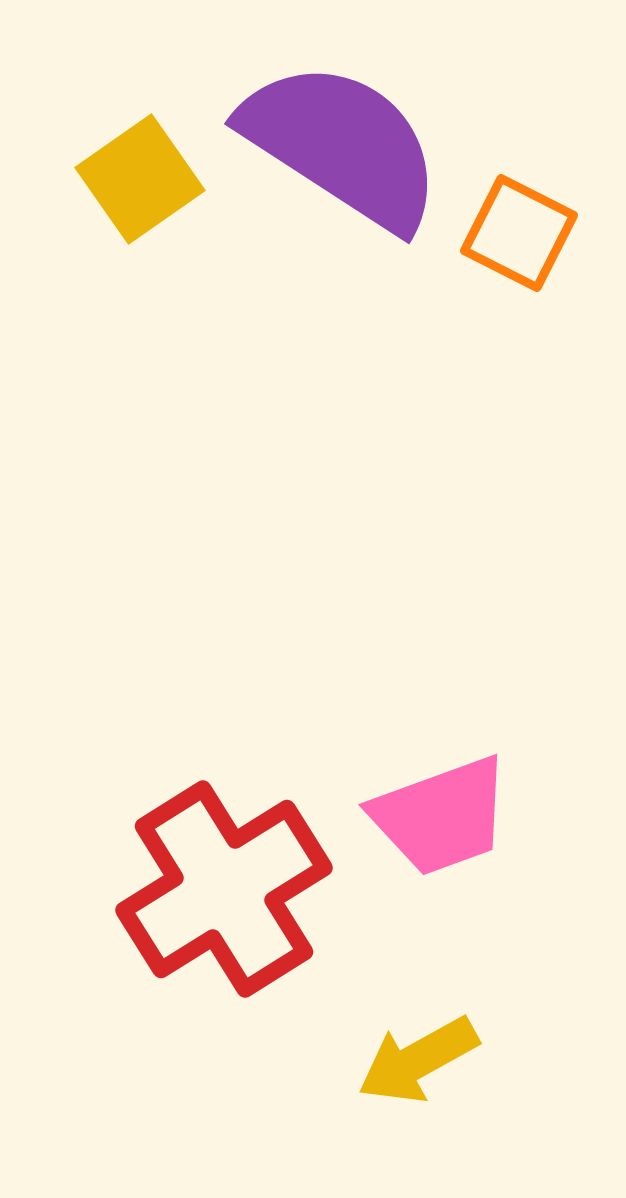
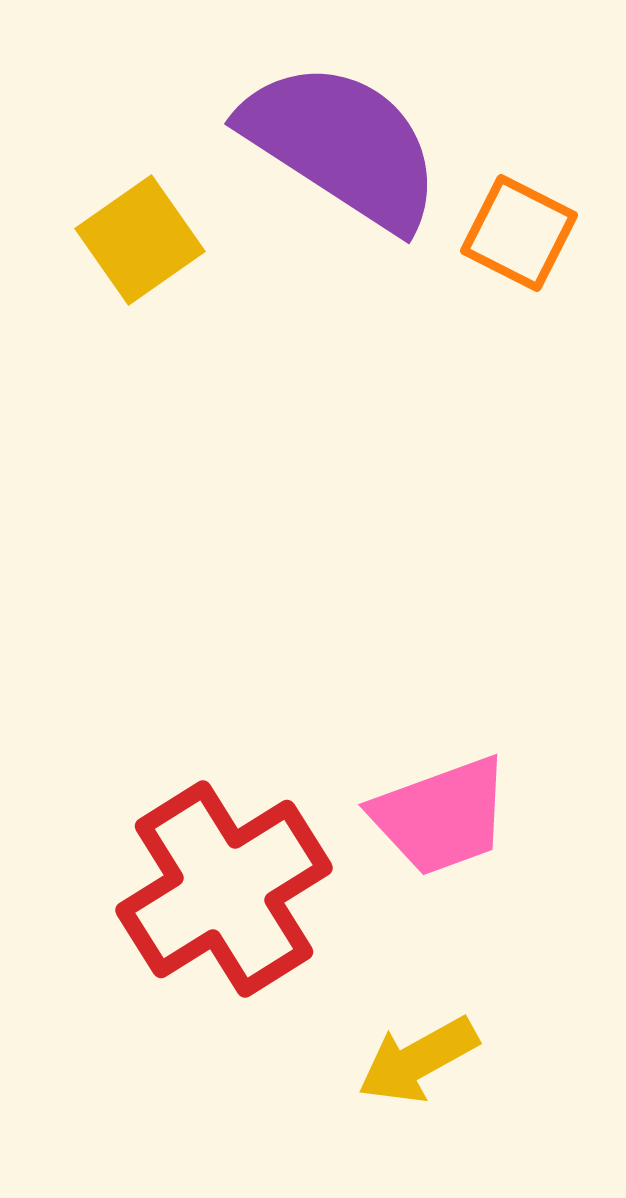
yellow square: moved 61 px down
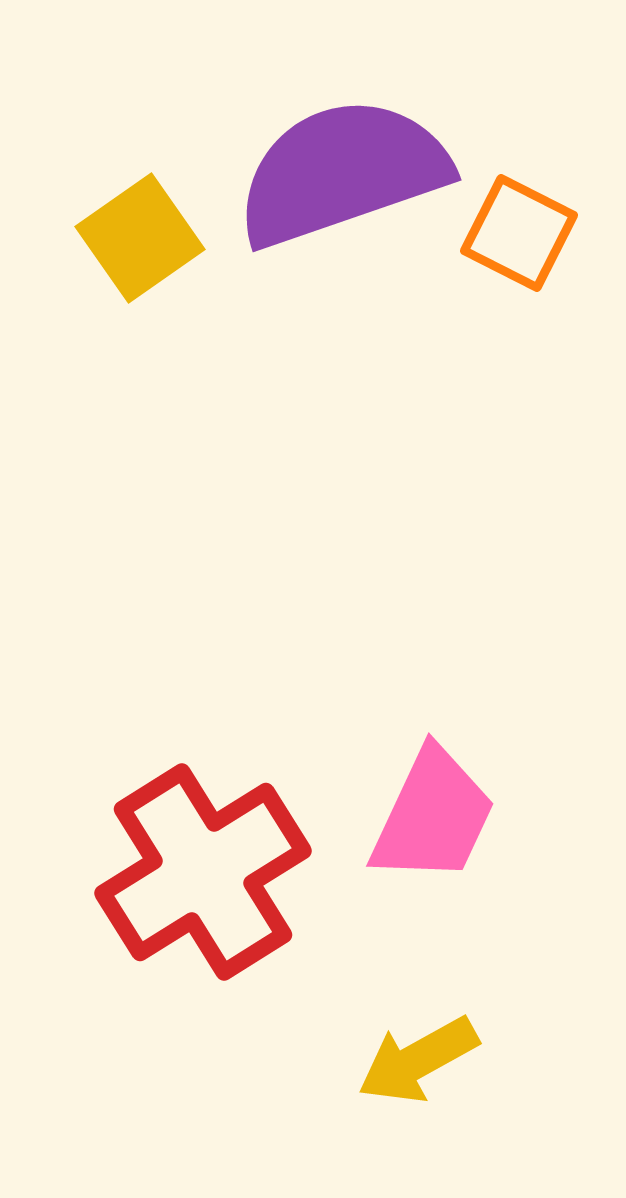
purple semicircle: moved 27 px down; rotated 52 degrees counterclockwise
yellow square: moved 2 px up
pink trapezoid: moved 8 px left; rotated 45 degrees counterclockwise
red cross: moved 21 px left, 17 px up
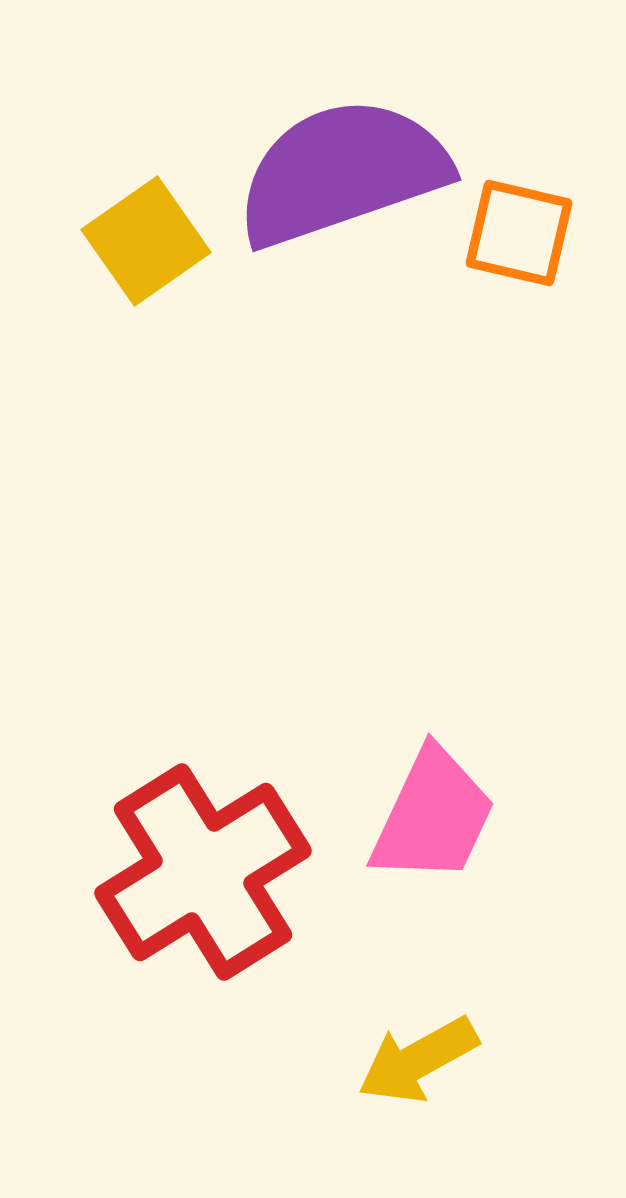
orange square: rotated 14 degrees counterclockwise
yellow square: moved 6 px right, 3 px down
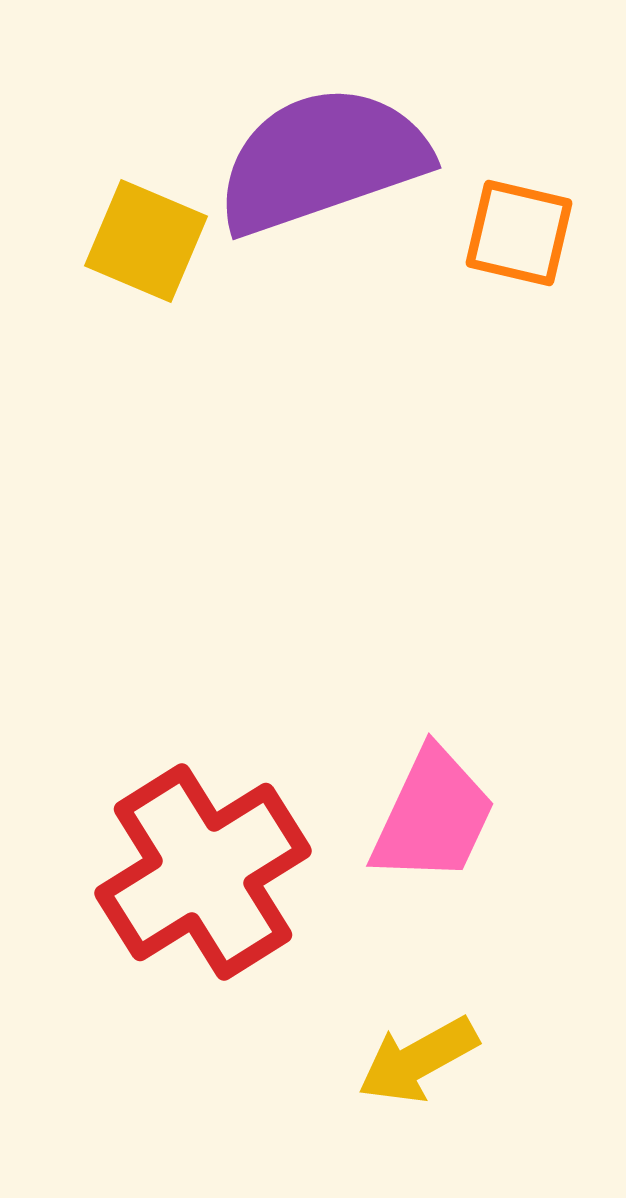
purple semicircle: moved 20 px left, 12 px up
yellow square: rotated 32 degrees counterclockwise
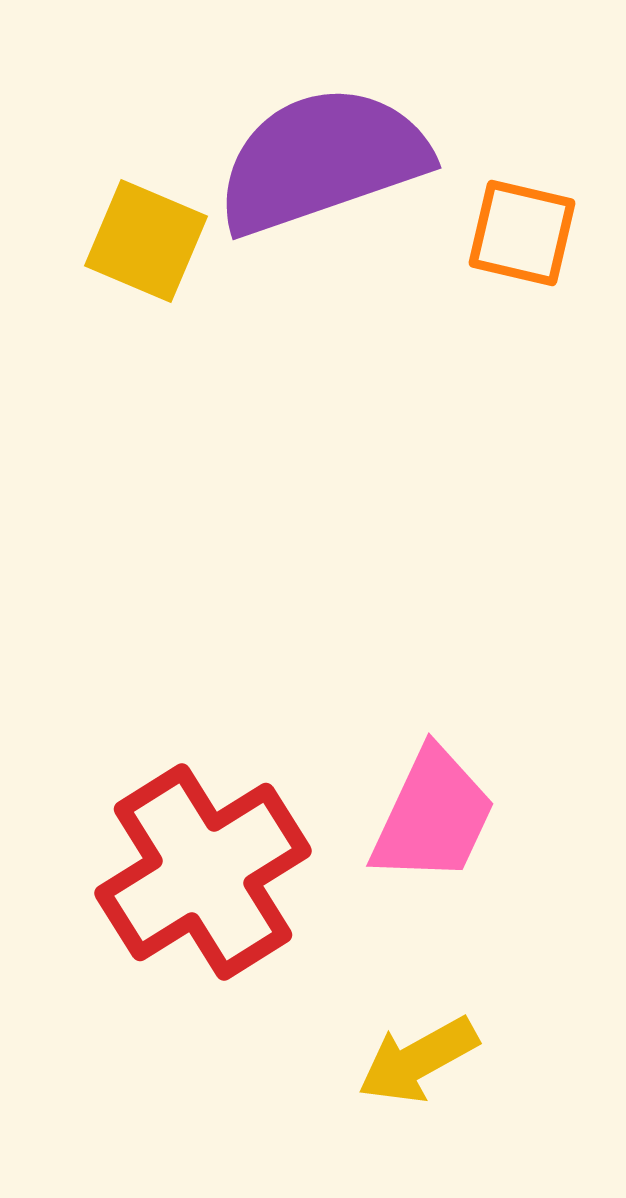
orange square: moved 3 px right
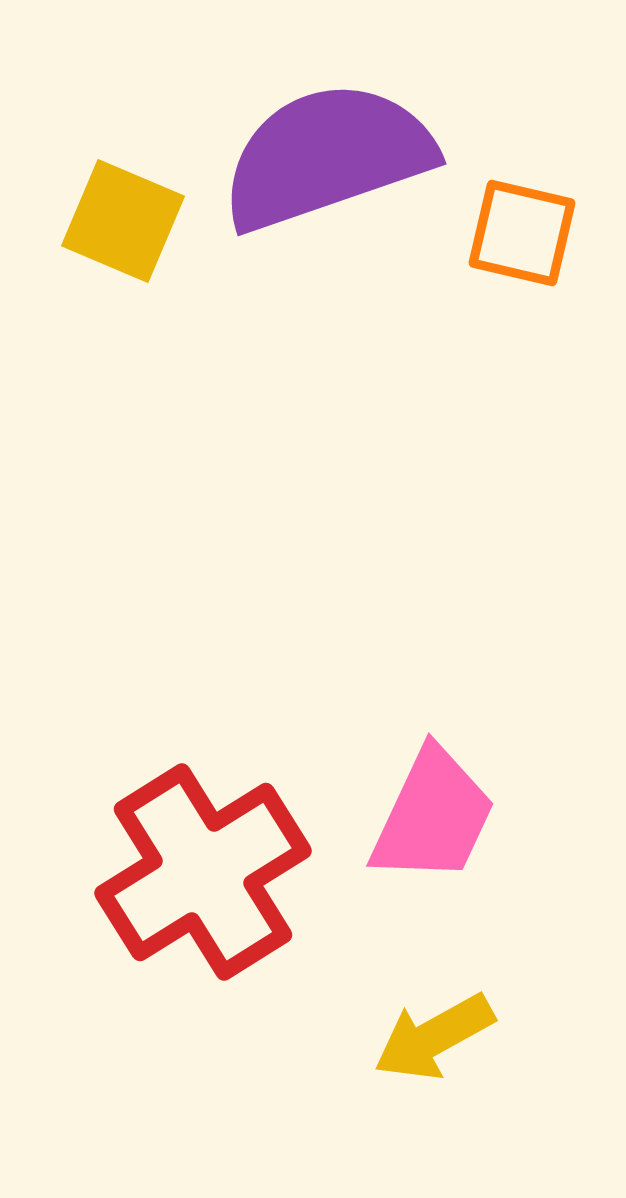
purple semicircle: moved 5 px right, 4 px up
yellow square: moved 23 px left, 20 px up
yellow arrow: moved 16 px right, 23 px up
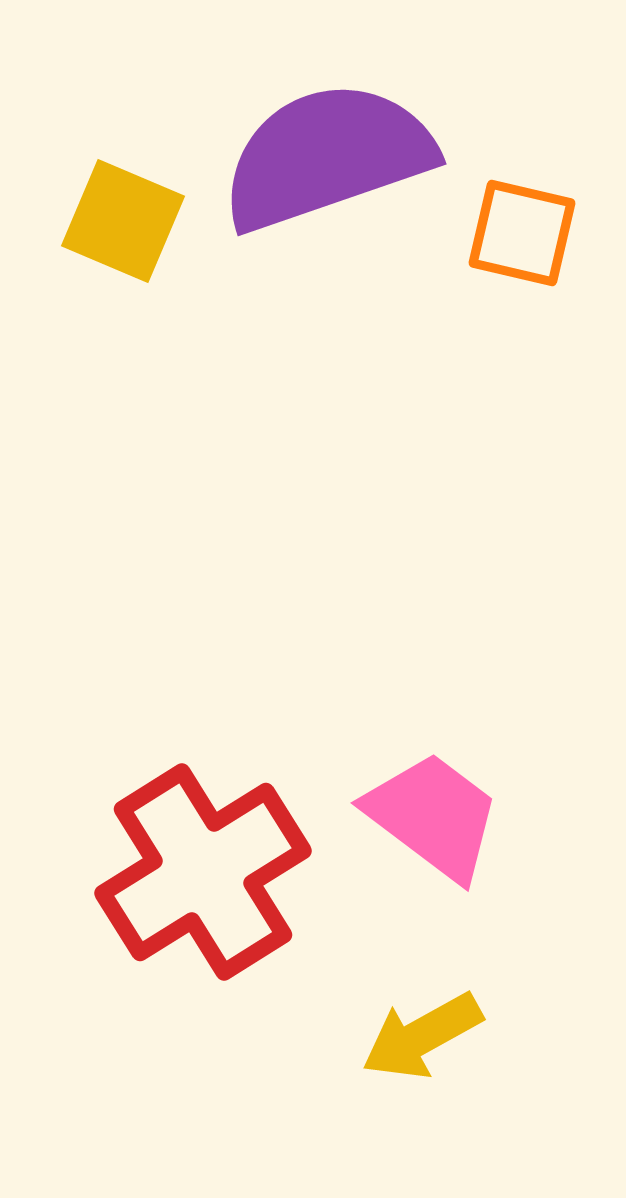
pink trapezoid: rotated 78 degrees counterclockwise
yellow arrow: moved 12 px left, 1 px up
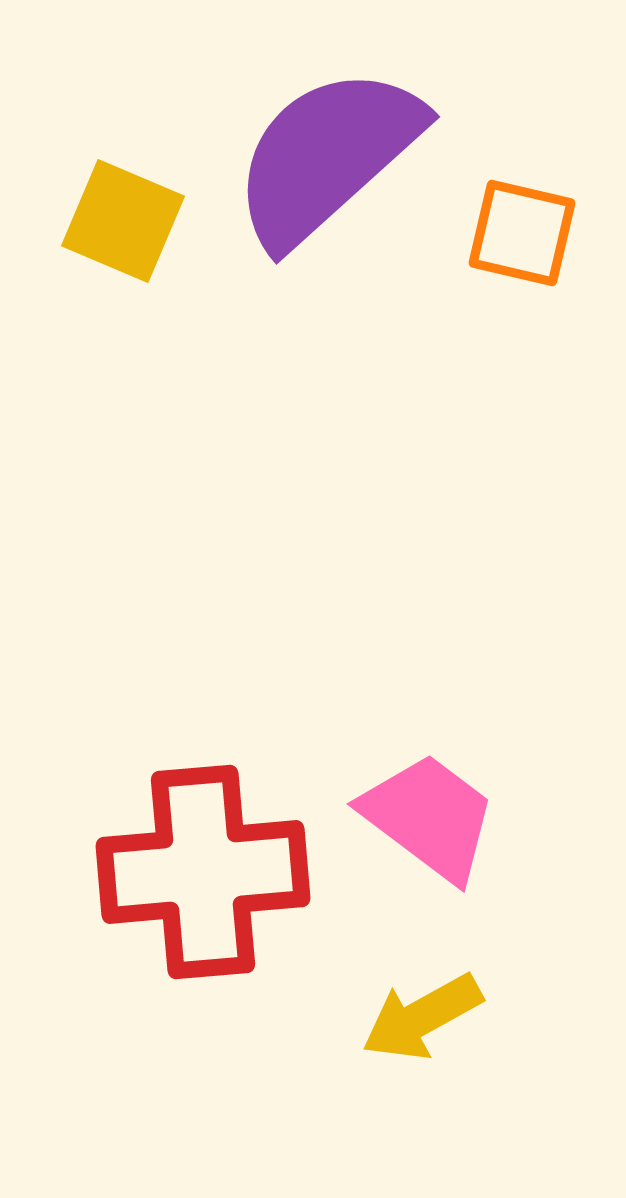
purple semicircle: rotated 23 degrees counterclockwise
pink trapezoid: moved 4 px left, 1 px down
red cross: rotated 27 degrees clockwise
yellow arrow: moved 19 px up
